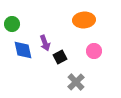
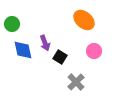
orange ellipse: rotated 45 degrees clockwise
black square: rotated 32 degrees counterclockwise
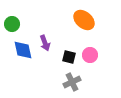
pink circle: moved 4 px left, 4 px down
black square: moved 9 px right; rotated 16 degrees counterclockwise
gray cross: moved 4 px left; rotated 18 degrees clockwise
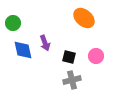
orange ellipse: moved 2 px up
green circle: moved 1 px right, 1 px up
pink circle: moved 6 px right, 1 px down
gray cross: moved 2 px up; rotated 12 degrees clockwise
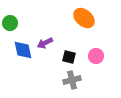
green circle: moved 3 px left
purple arrow: rotated 84 degrees clockwise
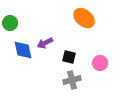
pink circle: moved 4 px right, 7 px down
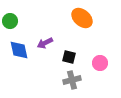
orange ellipse: moved 2 px left
green circle: moved 2 px up
blue diamond: moved 4 px left
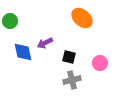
blue diamond: moved 4 px right, 2 px down
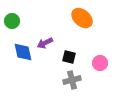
green circle: moved 2 px right
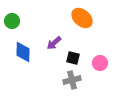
purple arrow: moved 9 px right; rotated 14 degrees counterclockwise
blue diamond: rotated 15 degrees clockwise
black square: moved 4 px right, 1 px down
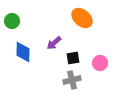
black square: rotated 24 degrees counterclockwise
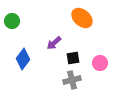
blue diamond: moved 7 px down; rotated 35 degrees clockwise
